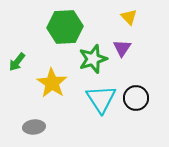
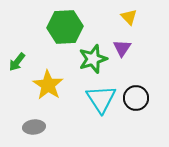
yellow star: moved 4 px left, 2 px down
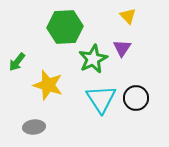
yellow triangle: moved 1 px left, 1 px up
green star: rotated 8 degrees counterclockwise
yellow star: rotated 16 degrees counterclockwise
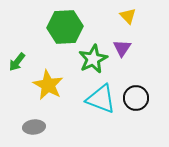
yellow star: rotated 12 degrees clockwise
cyan triangle: rotated 36 degrees counterclockwise
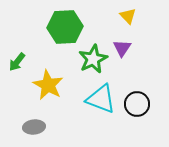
black circle: moved 1 px right, 6 px down
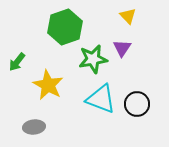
green hexagon: rotated 16 degrees counterclockwise
green star: rotated 16 degrees clockwise
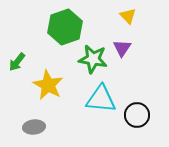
green star: rotated 20 degrees clockwise
cyan triangle: rotated 16 degrees counterclockwise
black circle: moved 11 px down
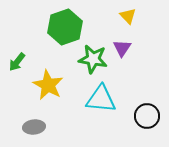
black circle: moved 10 px right, 1 px down
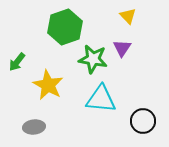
black circle: moved 4 px left, 5 px down
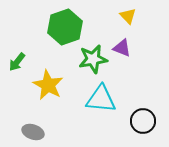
purple triangle: rotated 42 degrees counterclockwise
green star: rotated 20 degrees counterclockwise
gray ellipse: moved 1 px left, 5 px down; rotated 25 degrees clockwise
